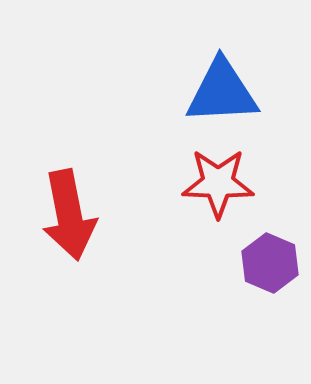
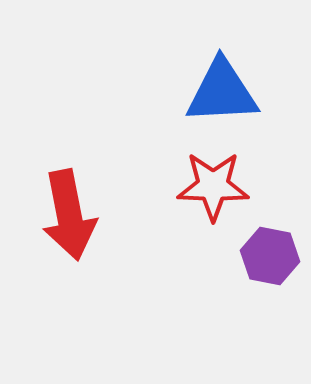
red star: moved 5 px left, 3 px down
purple hexagon: moved 7 px up; rotated 12 degrees counterclockwise
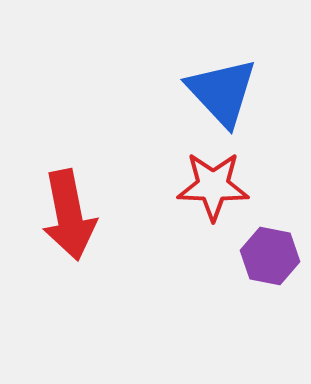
blue triangle: rotated 50 degrees clockwise
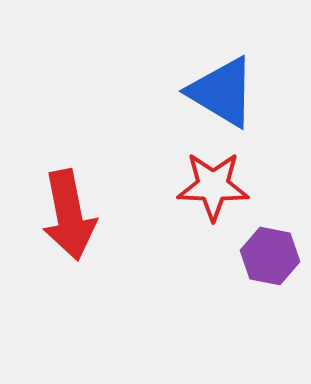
blue triangle: rotated 16 degrees counterclockwise
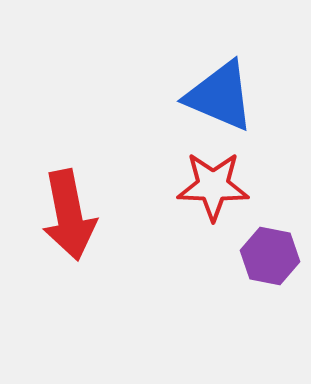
blue triangle: moved 2 px left, 4 px down; rotated 8 degrees counterclockwise
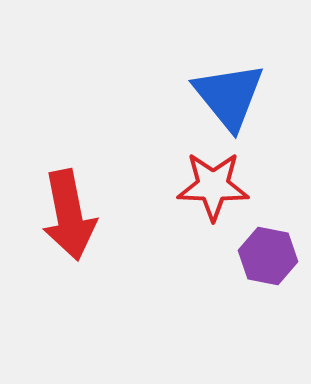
blue triangle: moved 9 px right; rotated 28 degrees clockwise
purple hexagon: moved 2 px left
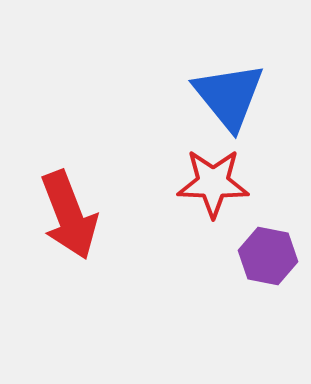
red star: moved 3 px up
red arrow: rotated 10 degrees counterclockwise
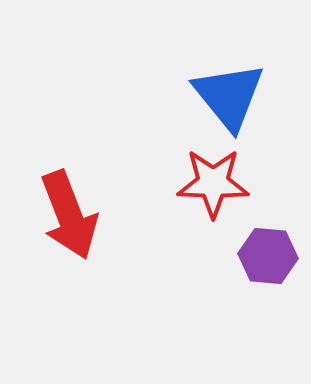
purple hexagon: rotated 6 degrees counterclockwise
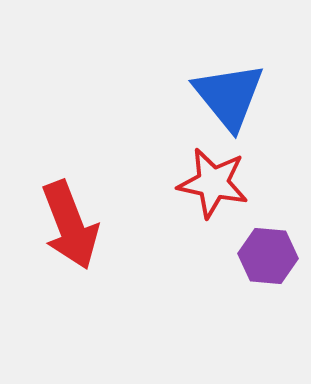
red star: rotated 10 degrees clockwise
red arrow: moved 1 px right, 10 px down
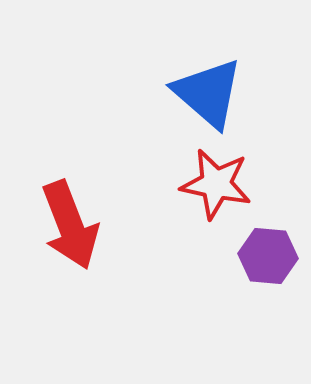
blue triangle: moved 21 px left, 3 px up; rotated 10 degrees counterclockwise
red star: moved 3 px right, 1 px down
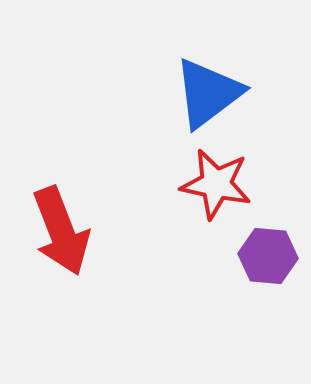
blue triangle: rotated 42 degrees clockwise
red arrow: moved 9 px left, 6 px down
